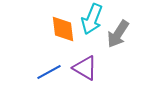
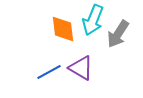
cyan arrow: moved 1 px right, 1 px down
purple triangle: moved 4 px left
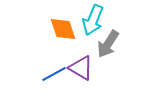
orange diamond: rotated 12 degrees counterclockwise
gray arrow: moved 10 px left, 10 px down
blue line: moved 5 px right, 2 px down
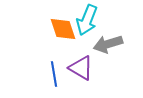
cyan arrow: moved 6 px left
gray arrow: rotated 40 degrees clockwise
blue line: rotated 70 degrees counterclockwise
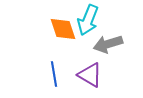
cyan arrow: moved 1 px right
purple triangle: moved 9 px right, 7 px down
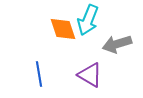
gray arrow: moved 9 px right
blue line: moved 15 px left
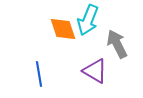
gray arrow: rotated 80 degrees clockwise
purple triangle: moved 5 px right, 4 px up
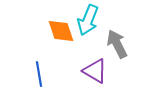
orange diamond: moved 2 px left, 2 px down
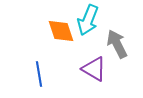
purple triangle: moved 1 px left, 2 px up
